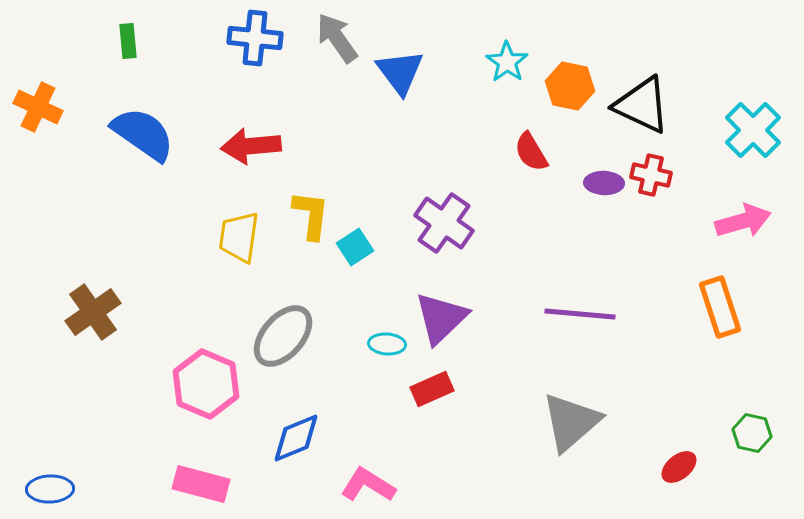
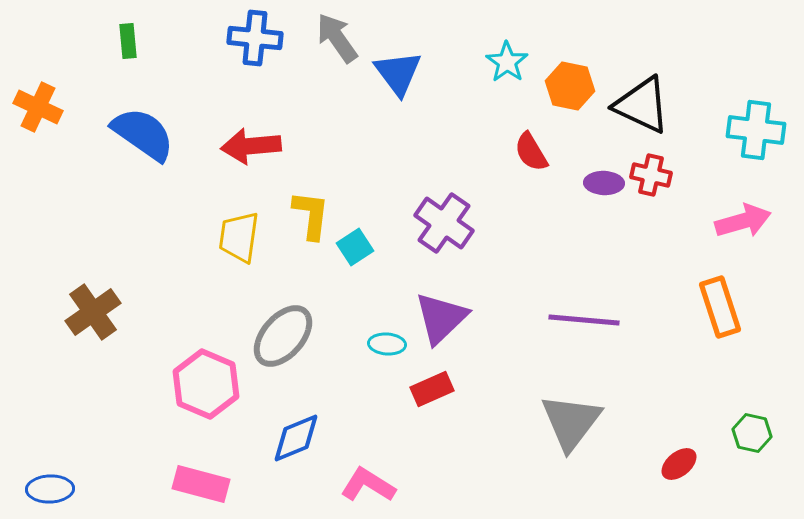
blue triangle: moved 2 px left, 1 px down
cyan cross: moved 3 px right; rotated 38 degrees counterclockwise
purple line: moved 4 px right, 6 px down
gray triangle: rotated 12 degrees counterclockwise
red ellipse: moved 3 px up
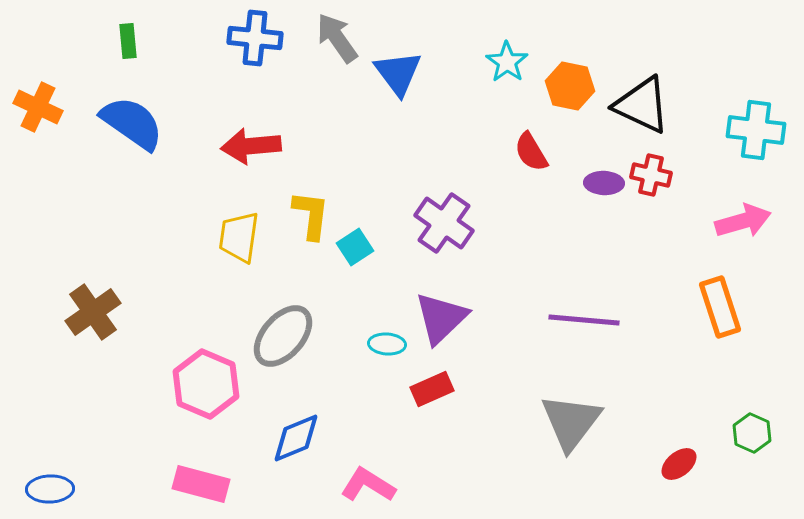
blue semicircle: moved 11 px left, 11 px up
green hexagon: rotated 12 degrees clockwise
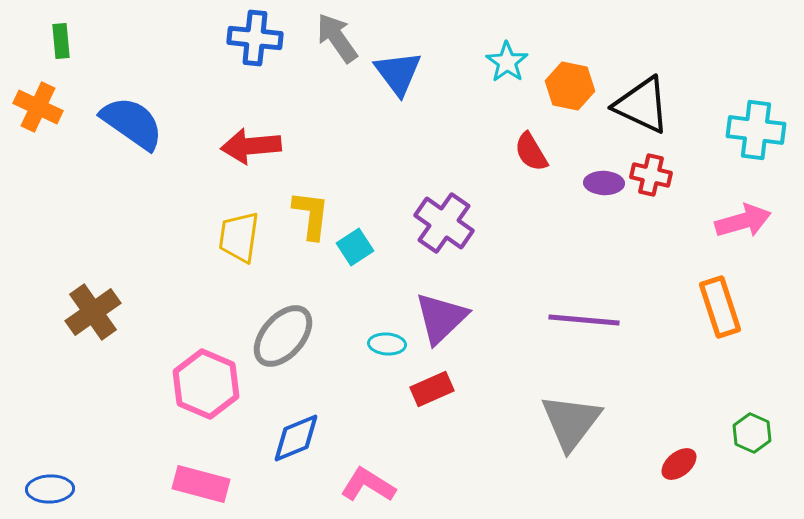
green rectangle: moved 67 px left
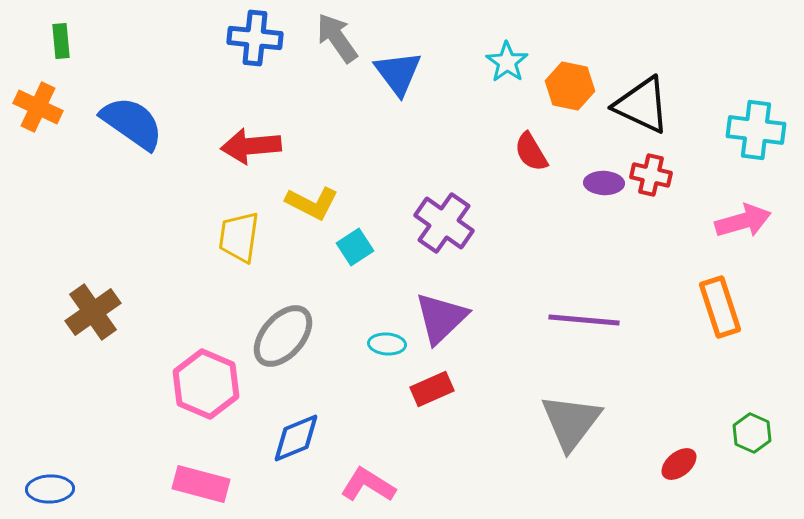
yellow L-shape: moved 1 px right, 12 px up; rotated 110 degrees clockwise
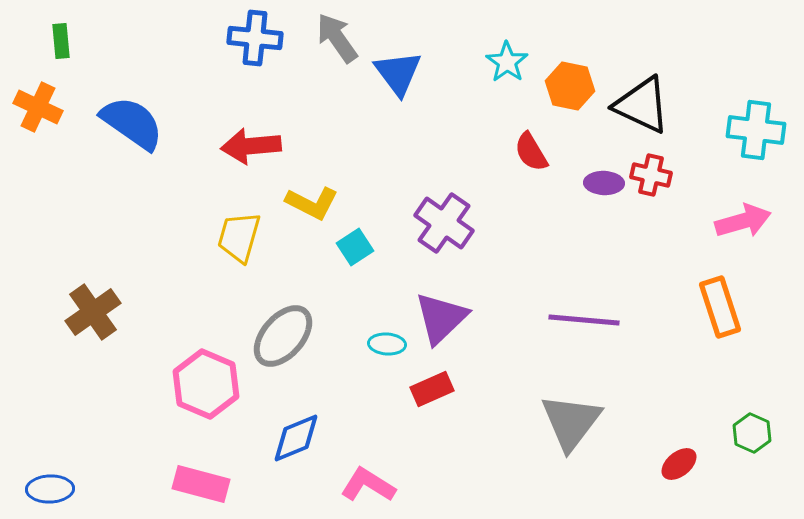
yellow trapezoid: rotated 8 degrees clockwise
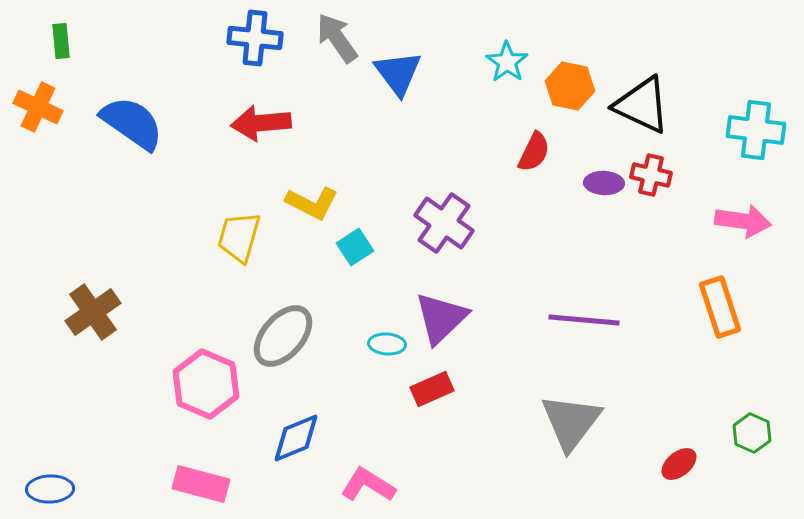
red arrow: moved 10 px right, 23 px up
red semicircle: moved 3 px right; rotated 123 degrees counterclockwise
pink arrow: rotated 24 degrees clockwise
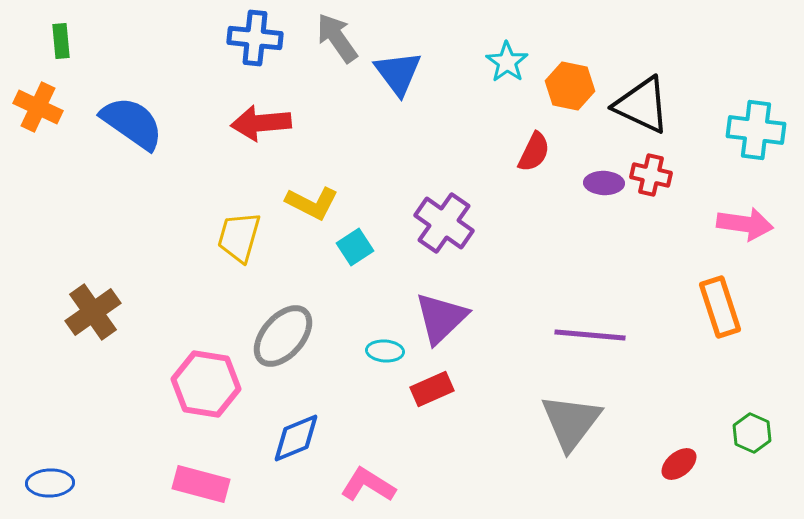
pink arrow: moved 2 px right, 3 px down
purple line: moved 6 px right, 15 px down
cyan ellipse: moved 2 px left, 7 px down
pink hexagon: rotated 14 degrees counterclockwise
blue ellipse: moved 6 px up
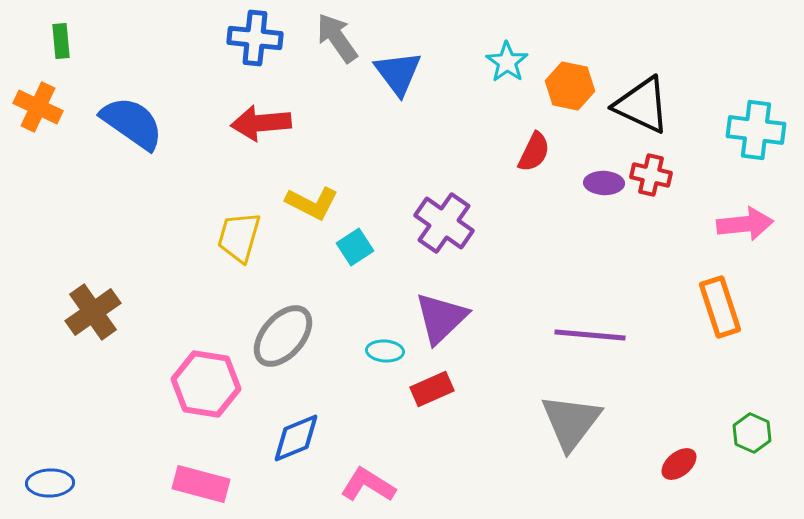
pink arrow: rotated 14 degrees counterclockwise
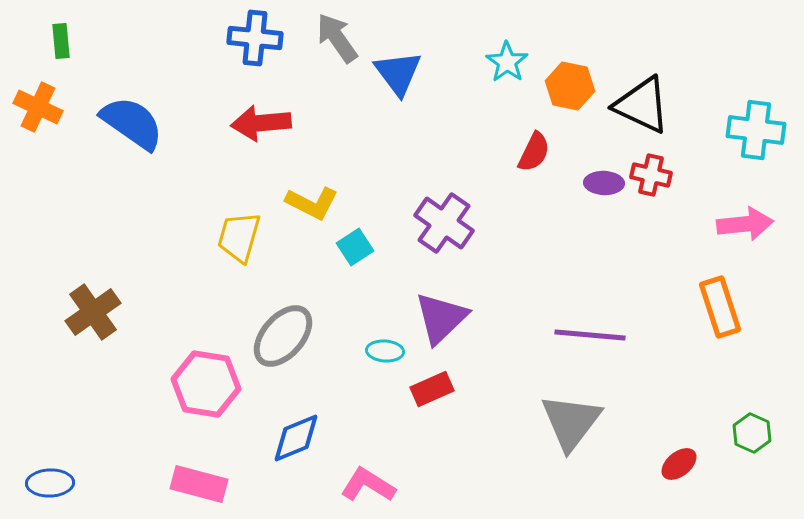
pink rectangle: moved 2 px left
